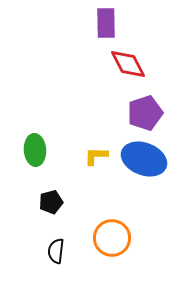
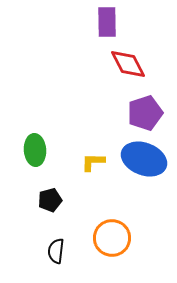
purple rectangle: moved 1 px right, 1 px up
yellow L-shape: moved 3 px left, 6 px down
black pentagon: moved 1 px left, 2 px up
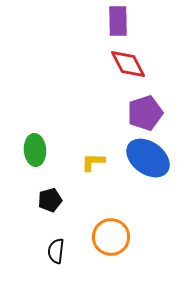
purple rectangle: moved 11 px right, 1 px up
blue ellipse: moved 4 px right, 1 px up; rotated 15 degrees clockwise
orange circle: moved 1 px left, 1 px up
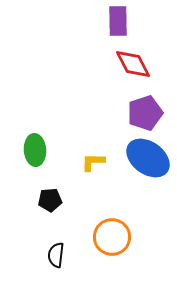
red diamond: moved 5 px right
black pentagon: rotated 10 degrees clockwise
orange circle: moved 1 px right
black semicircle: moved 4 px down
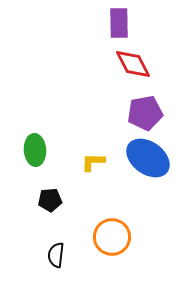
purple rectangle: moved 1 px right, 2 px down
purple pentagon: rotated 8 degrees clockwise
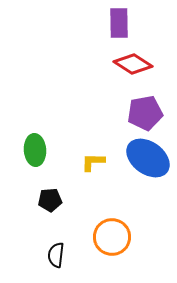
red diamond: rotated 30 degrees counterclockwise
